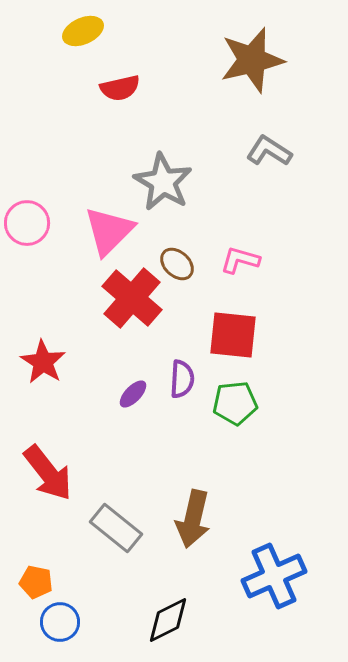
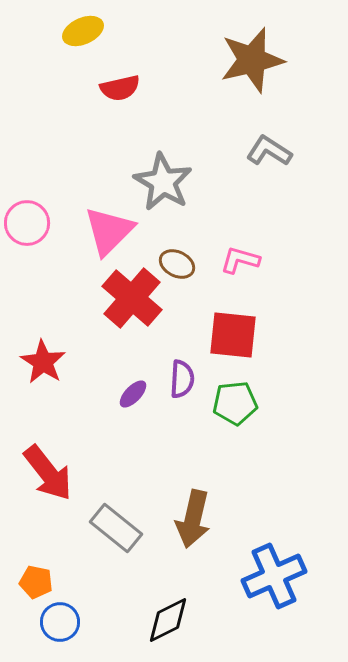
brown ellipse: rotated 16 degrees counterclockwise
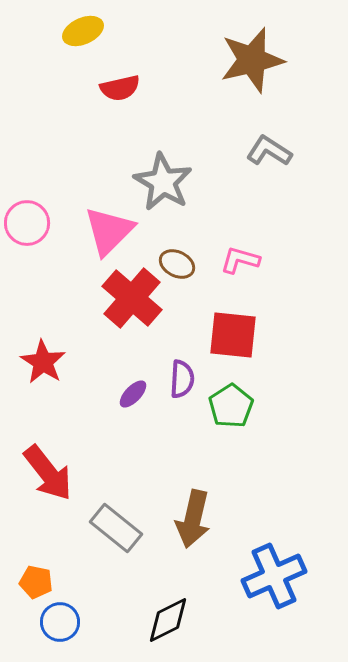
green pentagon: moved 4 px left, 3 px down; rotated 27 degrees counterclockwise
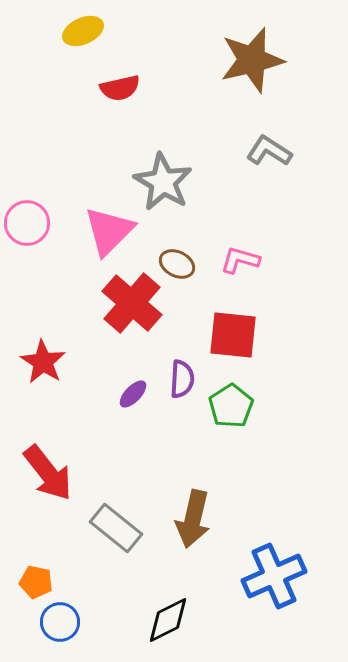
red cross: moved 5 px down
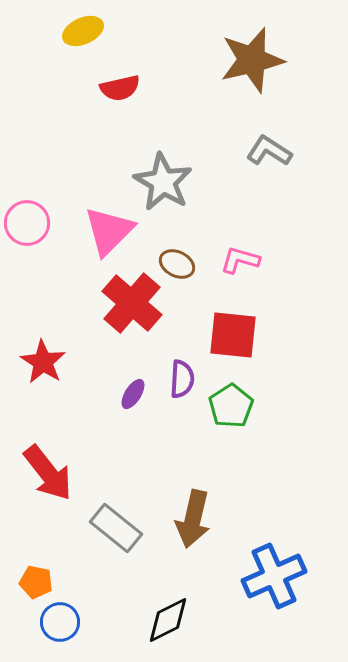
purple ellipse: rotated 12 degrees counterclockwise
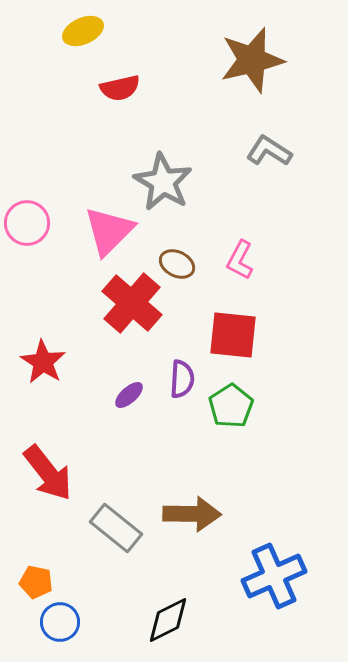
pink L-shape: rotated 78 degrees counterclockwise
purple ellipse: moved 4 px left, 1 px down; rotated 16 degrees clockwise
brown arrow: moved 1 px left, 5 px up; rotated 102 degrees counterclockwise
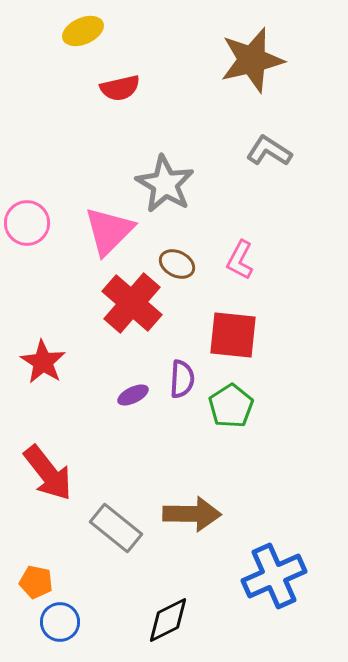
gray star: moved 2 px right, 2 px down
purple ellipse: moved 4 px right; rotated 16 degrees clockwise
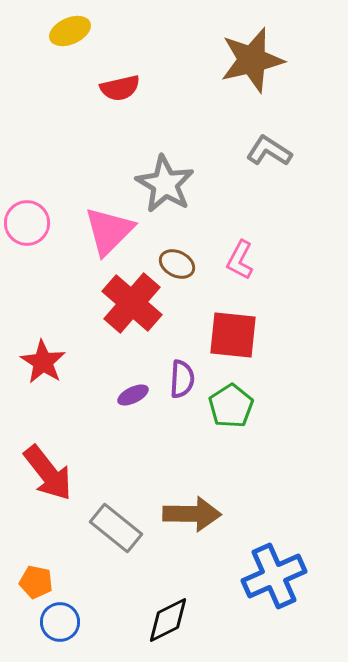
yellow ellipse: moved 13 px left
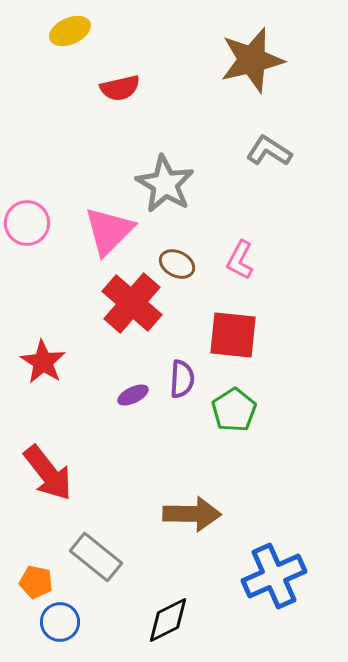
green pentagon: moved 3 px right, 4 px down
gray rectangle: moved 20 px left, 29 px down
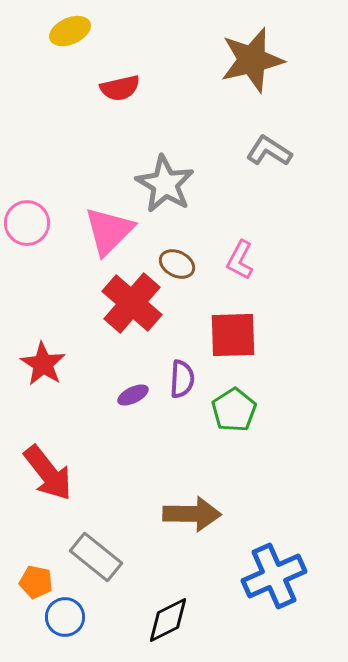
red square: rotated 8 degrees counterclockwise
red star: moved 2 px down
blue circle: moved 5 px right, 5 px up
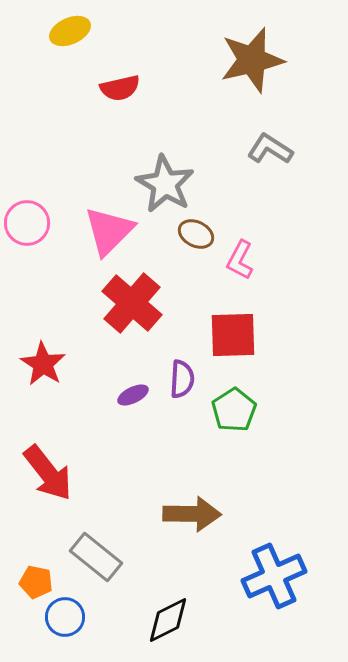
gray L-shape: moved 1 px right, 2 px up
brown ellipse: moved 19 px right, 30 px up
